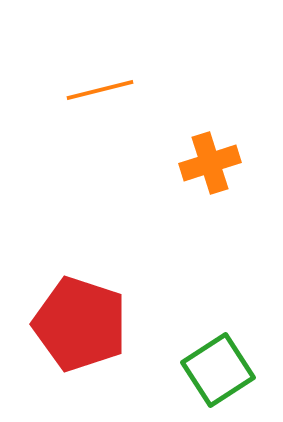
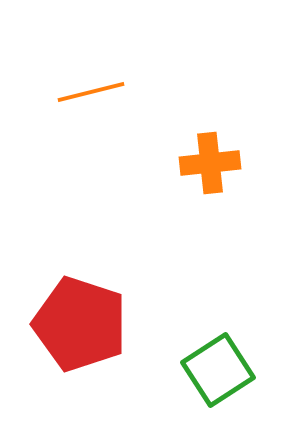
orange line: moved 9 px left, 2 px down
orange cross: rotated 12 degrees clockwise
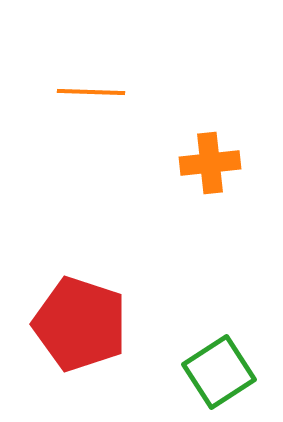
orange line: rotated 16 degrees clockwise
green square: moved 1 px right, 2 px down
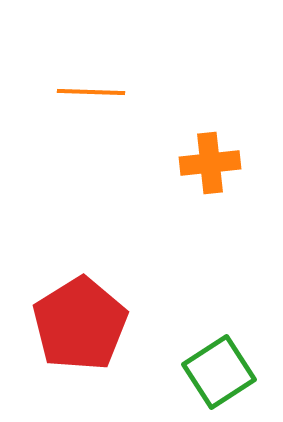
red pentagon: rotated 22 degrees clockwise
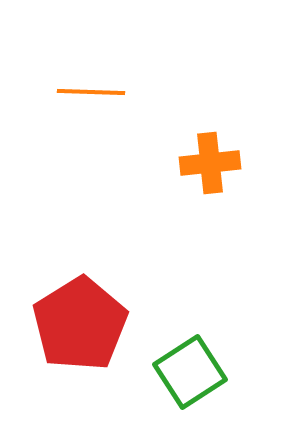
green square: moved 29 px left
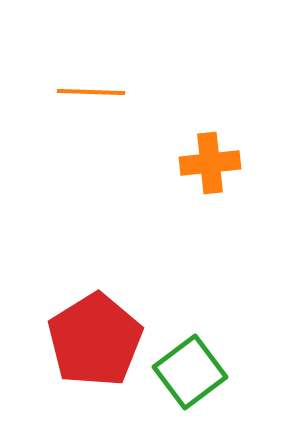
red pentagon: moved 15 px right, 16 px down
green square: rotated 4 degrees counterclockwise
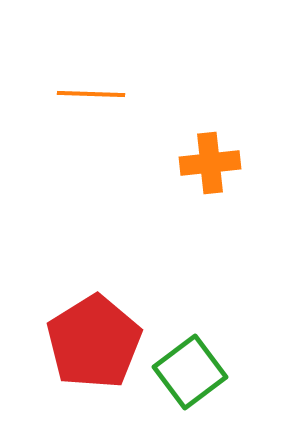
orange line: moved 2 px down
red pentagon: moved 1 px left, 2 px down
